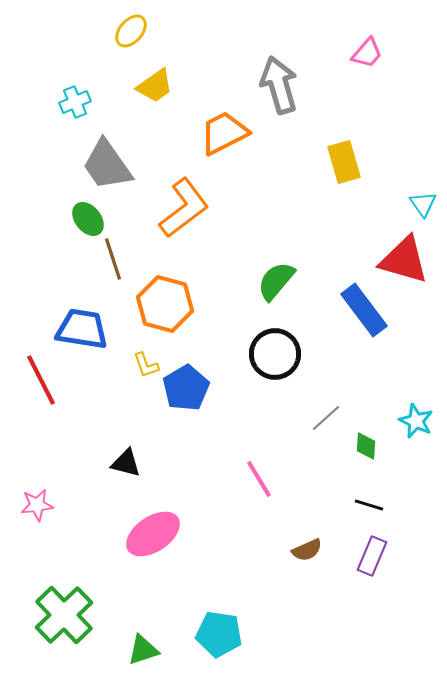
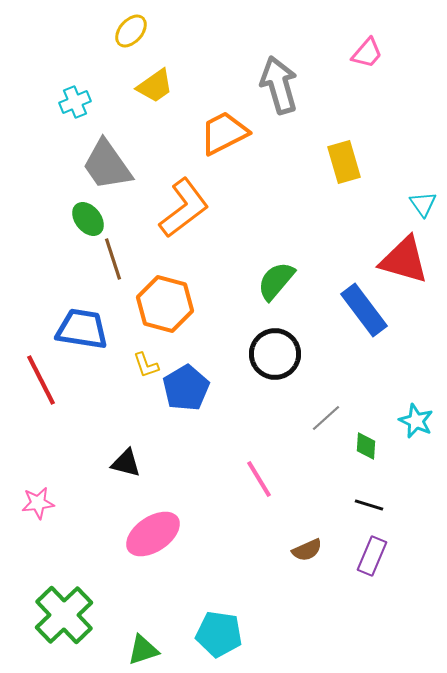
pink star: moved 1 px right, 2 px up
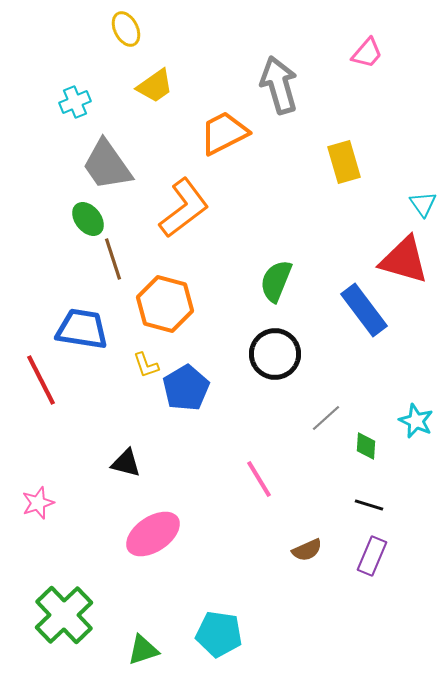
yellow ellipse: moved 5 px left, 2 px up; rotated 68 degrees counterclockwise
green semicircle: rotated 18 degrees counterclockwise
pink star: rotated 12 degrees counterclockwise
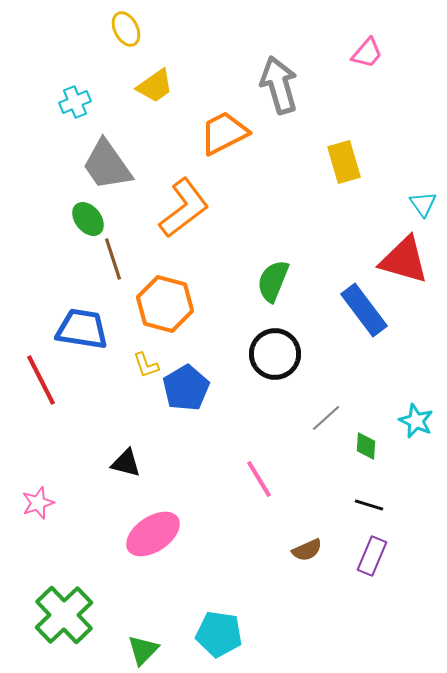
green semicircle: moved 3 px left
green triangle: rotated 28 degrees counterclockwise
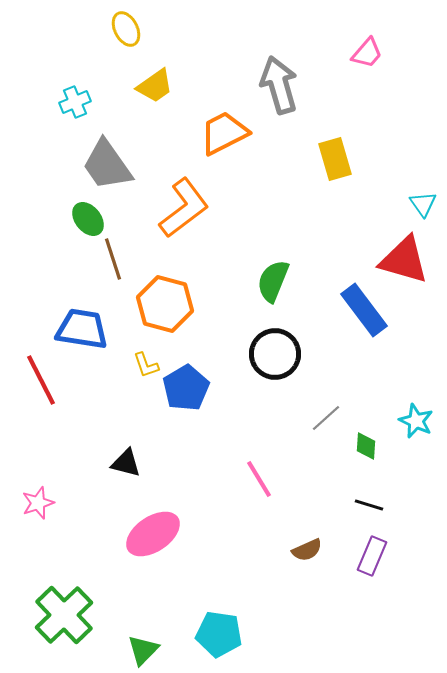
yellow rectangle: moved 9 px left, 3 px up
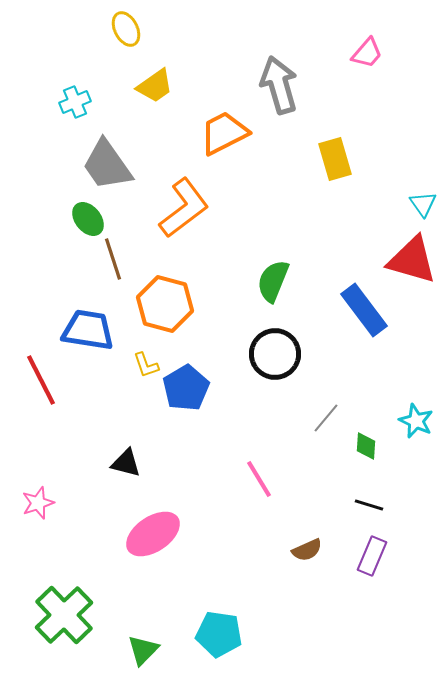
red triangle: moved 8 px right
blue trapezoid: moved 6 px right, 1 px down
gray line: rotated 8 degrees counterclockwise
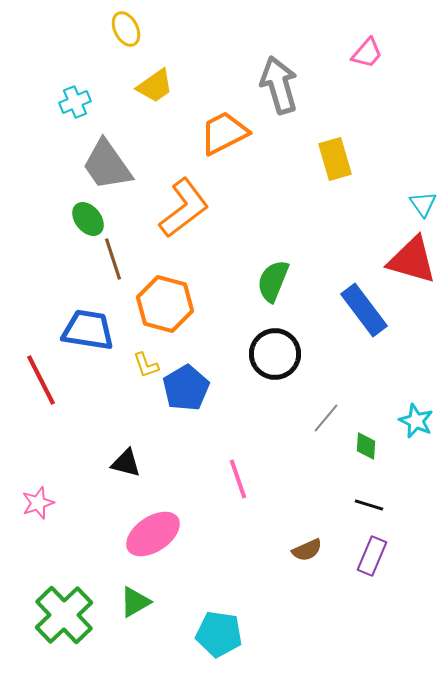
pink line: moved 21 px left; rotated 12 degrees clockwise
green triangle: moved 8 px left, 48 px up; rotated 16 degrees clockwise
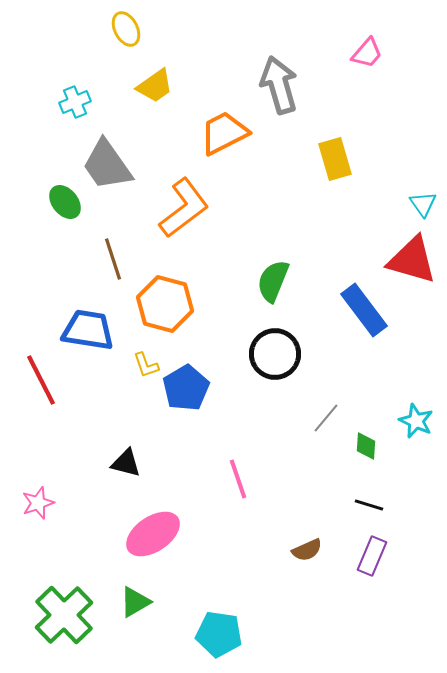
green ellipse: moved 23 px left, 17 px up
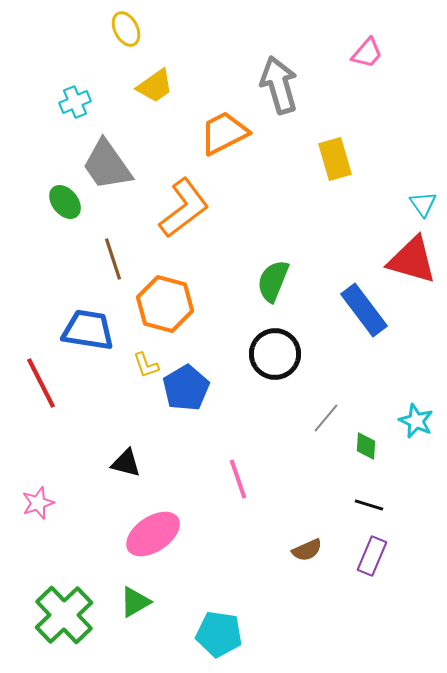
red line: moved 3 px down
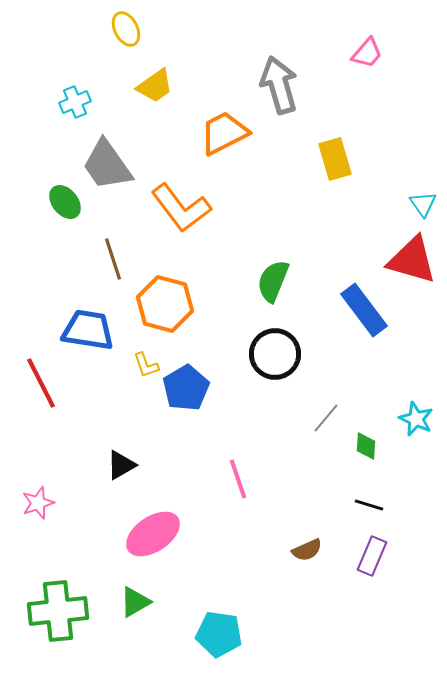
orange L-shape: moved 3 px left; rotated 90 degrees clockwise
cyan star: moved 2 px up
black triangle: moved 5 px left, 2 px down; rotated 44 degrees counterclockwise
green cross: moved 6 px left, 4 px up; rotated 38 degrees clockwise
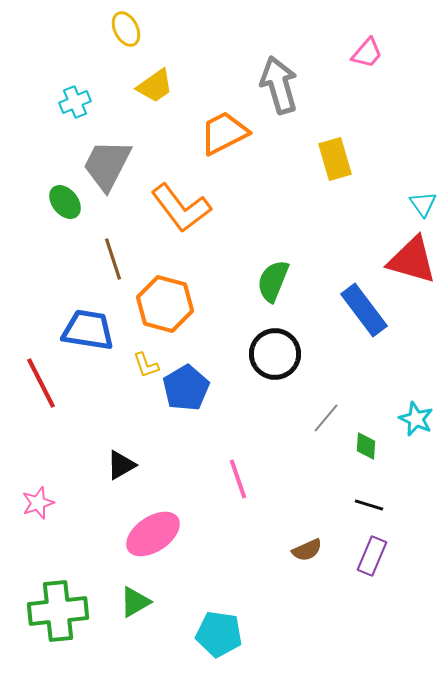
gray trapezoid: rotated 62 degrees clockwise
